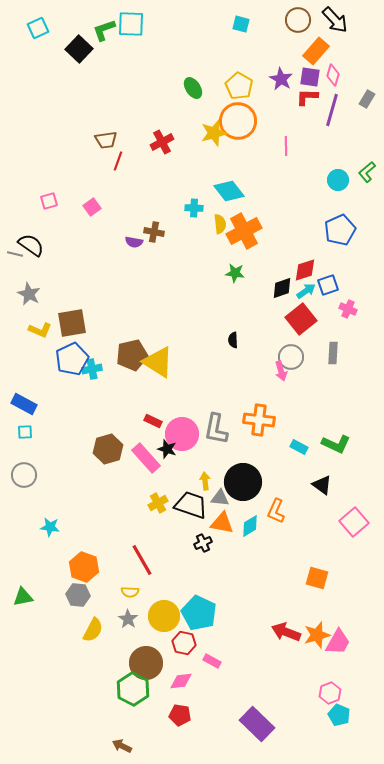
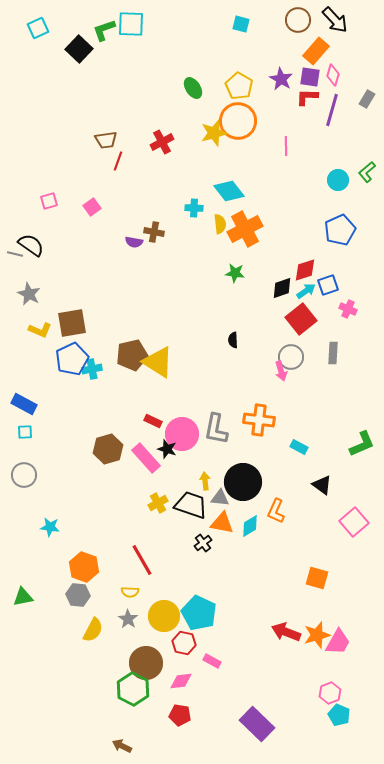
orange cross at (244, 231): moved 1 px right, 2 px up
green L-shape at (336, 444): moved 26 px right; rotated 48 degrees counterclockwise
black cross at (203, 543): rotated 12 degrees counterclockwise
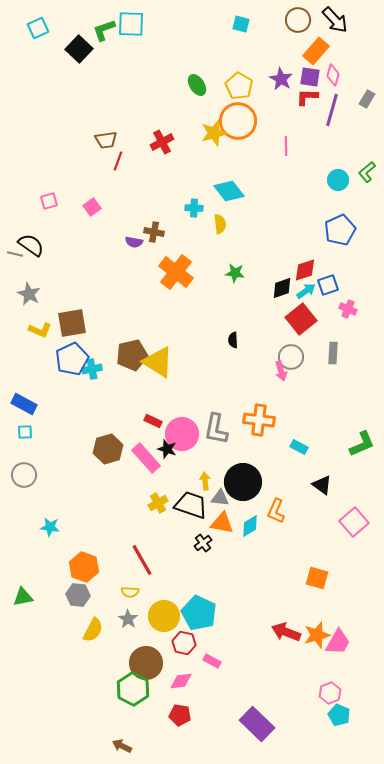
green ellipse at (193, 88): moved 4 px right, 3 px up
orange cross at (245, 229): moved 69 px left, 43 px down; rotated 24 degrees counterclockwise
